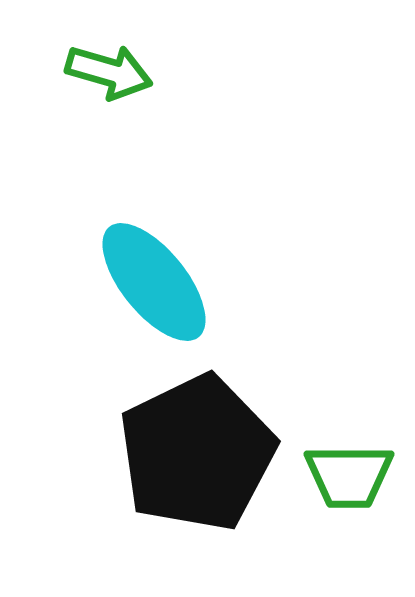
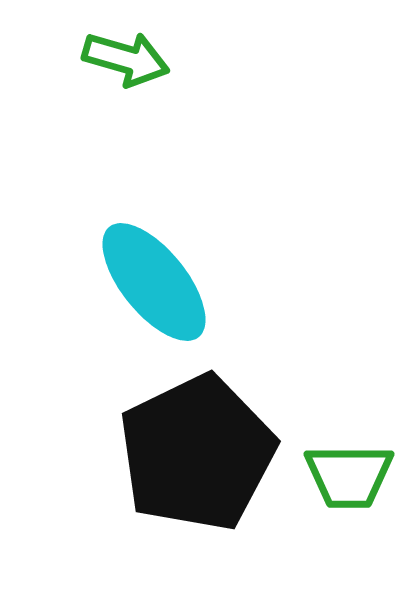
green arrow: moved 17 px right, 13 px up
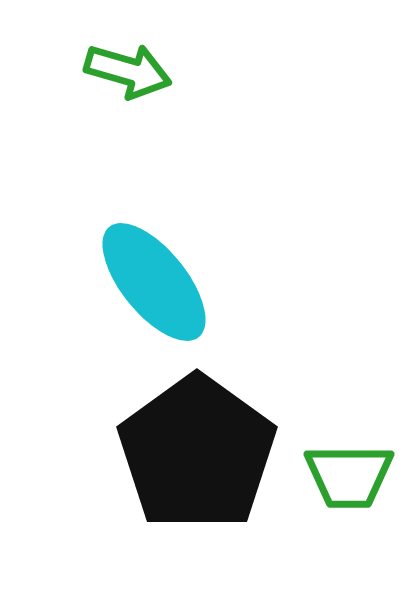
green arrow: moved 2 px right, 12 px down
black pentagon: rotated 10 degrees counterclockwise
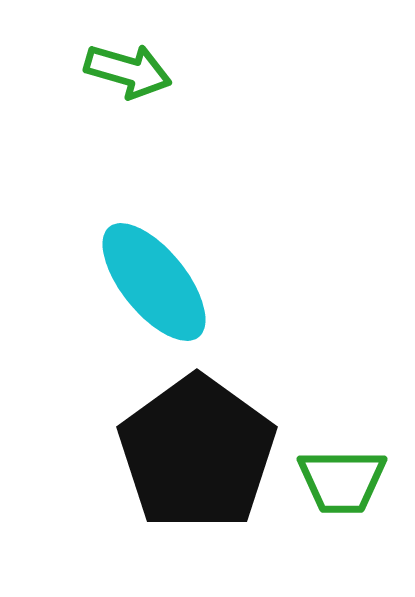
green trapezoid: moved 7 px left, 5 px down
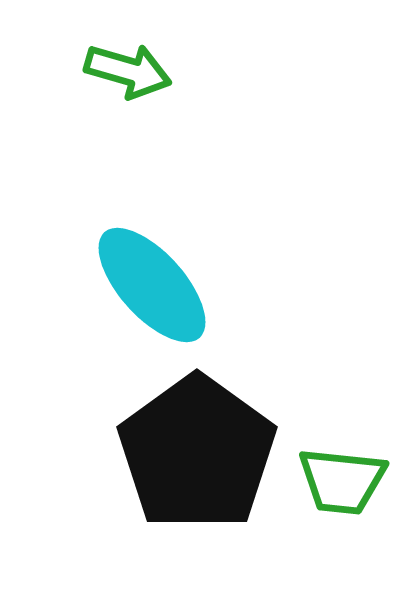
cyan ellipse: moved 2 px left, 3 px down; rotated 3 degrees counterclockwise
green trapezoid: rotated 6 degrees clockwise
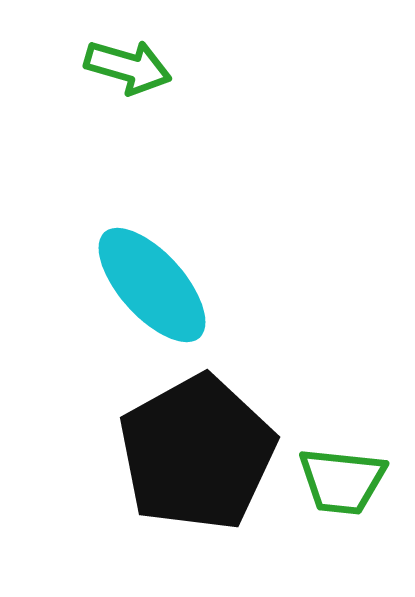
green arrow: moved 4 px up
black pentagon: rotated 7 degrees clockwise
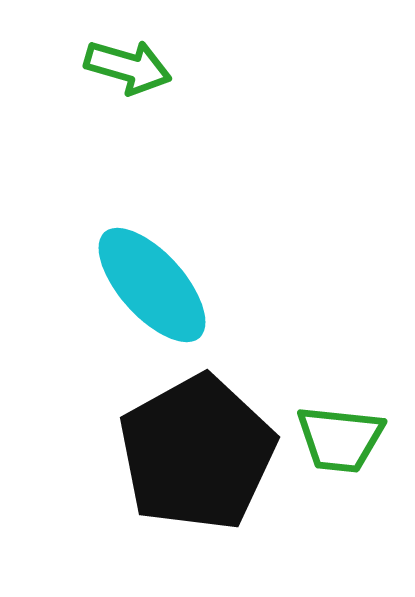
green trapezoid: moved 2 px left, 42 px up
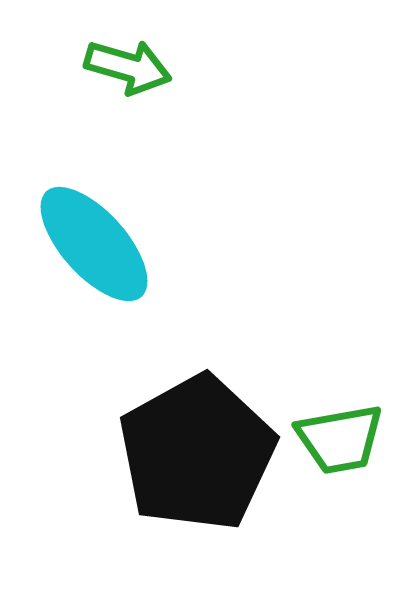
cyan ellipse: moved 58 px left, 41 px up
green trapezoid: rotated 16 degrees counterclockwise
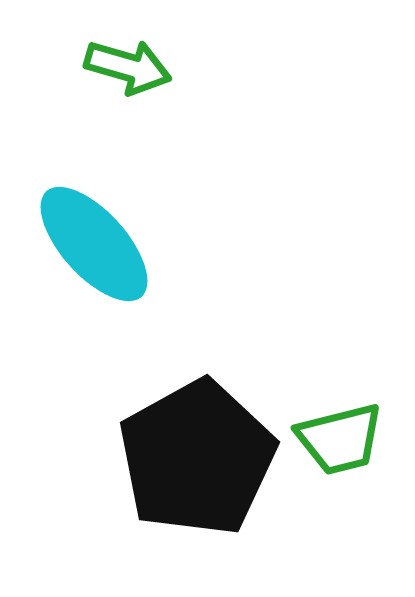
green trapezoid: rotated 4 degrees counterclockwise
black pentagon: moved 5 px down
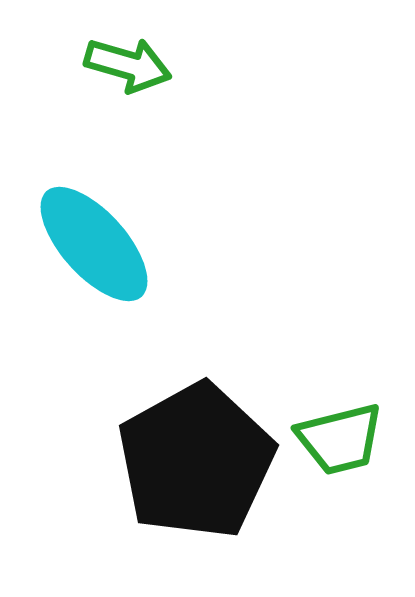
green arrow: moved 2 px up
black pentagon: moved 1 px left, 3 px down
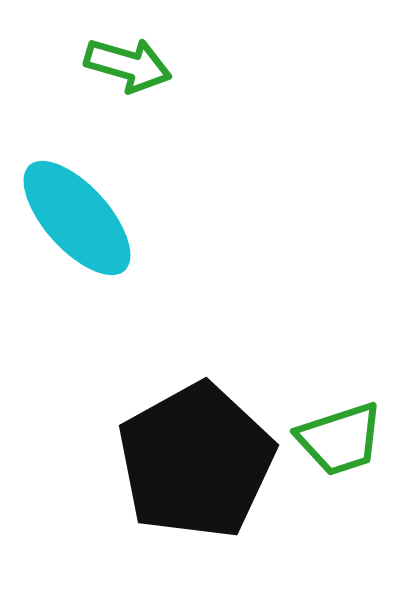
cyan ellipse: moved 17 px left, 26 px up
green trapezoid: rotated 4 degrees counterclockwise
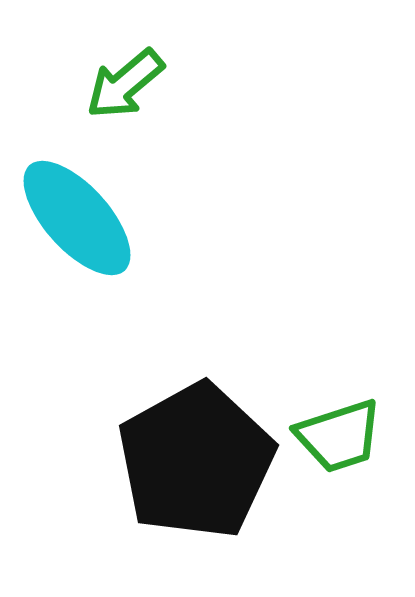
green arrow: moved 3 px left, 19 px down; rotated 124 degrees clockwise
green trapezoid: moved 1 px left, 3 px up
